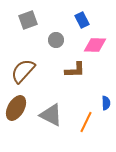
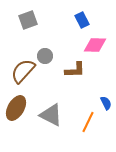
gray circle: moved 11 px left, 16 px down
blue semicircle: rotated 24 degrees counterclockwise
orange line: moved 2 px right
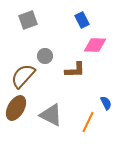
brown semicircle: moved 5 px down
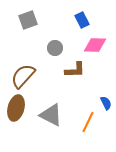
gray circle: moved 10 px right, 8 px up
brown ellipse: rotated 15 degrees counterclockwise
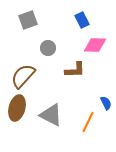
gray circle: moved 7 px left
brown ellipse: moved 1 px right
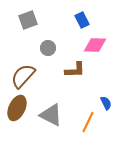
brown ellipse: rotated 10 degrees clockwise
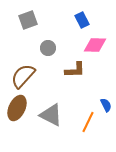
blue semicircle: moved 2 px down
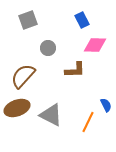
brown ellipse: rotated 45 degrees clockwise
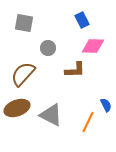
gray square: moved 4 px left, 3 px down; rotated 30 degrees clockwise
pink diamond: moved 2 px left, 1 px down
brown semicircle: moved 2 px up
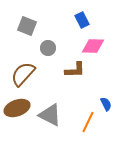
gray square: moved 3 px right, 3 px down; rotated 12 degrees clockwise
blue semicircle: moved 1 px up
gray triangle: moved 1 px left
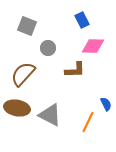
brown ellipse: rotated 30 degrees clockwise
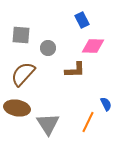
gray square: moved 6 px left, 9 px down; rotated 18 degrees counterclockwise
gray triangle: moved 2 px left, 9 px down; rotated 30 degrees clockwise
